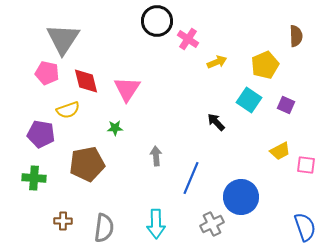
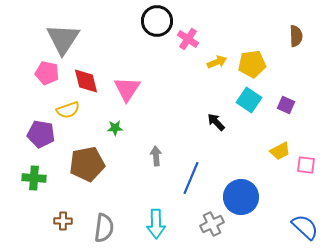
yellow pentagon: moved 13 px left, 1 px up; rotated 16 degrees clockwise
blue semicircle: rotated 28 degrees counterclockwise
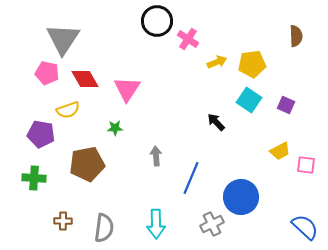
red diamond: moved 1 px left, 2 px up; rotated 16 degrees counterclockwise
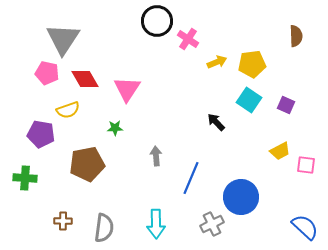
green cross: moved 9 px left
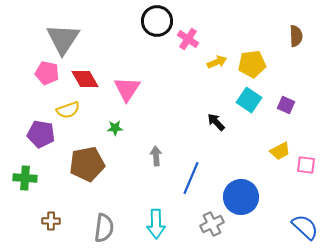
brown cross: moved 12 px left
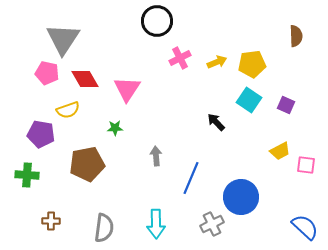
pink cross: moved 8 px left, 19 px down; rotated 30 degrees clockwise
green cross: moved 2 px right, 3 px up
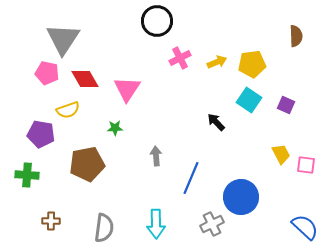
yellow trapezoid: moved 1 px right, 3 px down; rotated 90 degrees counterclockwise
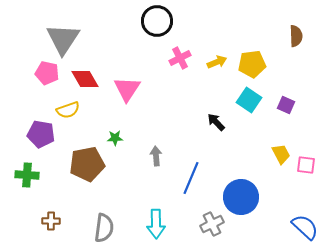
green star: moved 10 px down
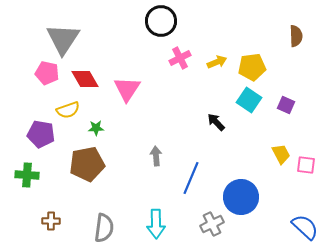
black circle: moved 4 px right
yellow pentagon: moved 3 px down
green star: moved 19 px left, 10 px up
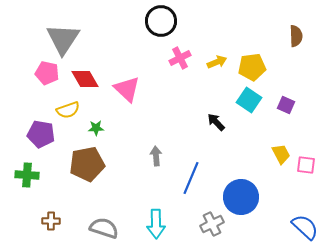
pink triangle: rotated 20 degrees counterclockwise
gray semicircle: rotated 80 degrees counterclockwise
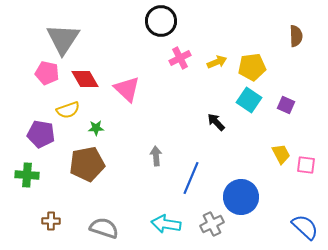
cyan arrow: moved 10 px right; rotated 100 degrees clockwise
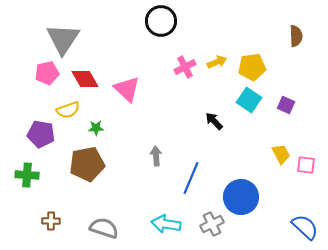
pink cross: moved 5 px right, 9 px down
pink pentagon: rotated 25 degrees counterclockwise
black arrow: moved 2 px left, 1 px up
